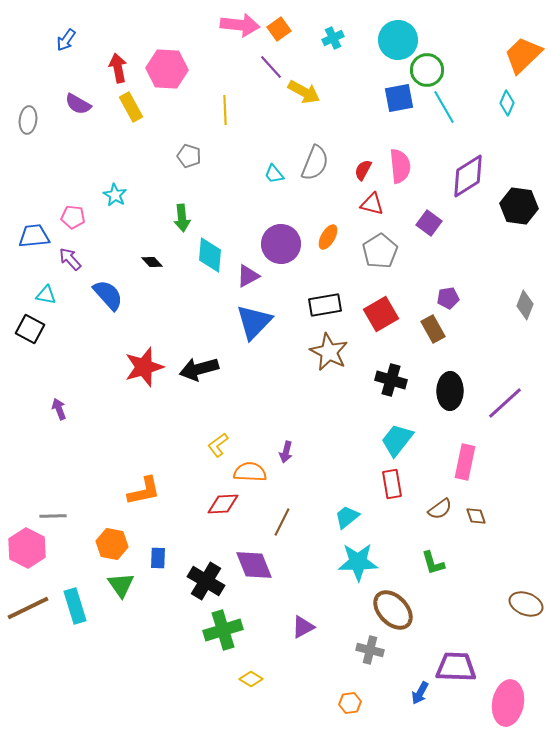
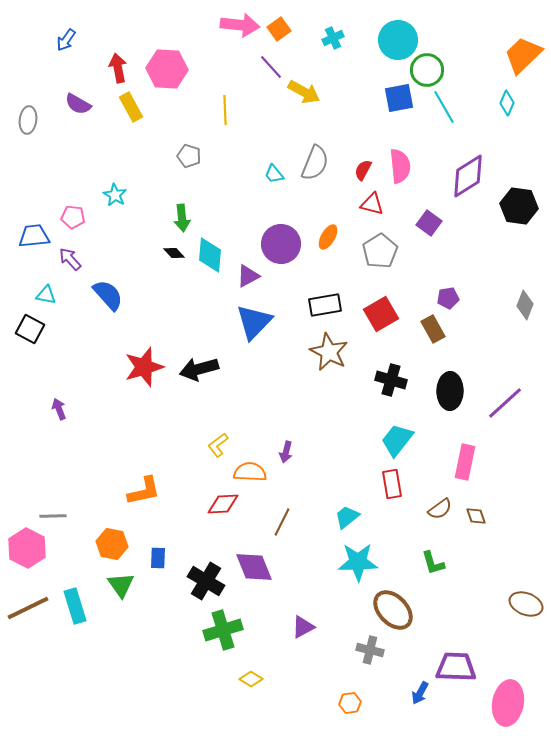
black diamond at (152, 262): moved 22 px right, 9 px up
purple diamond at (254, 565): moved 2 px down
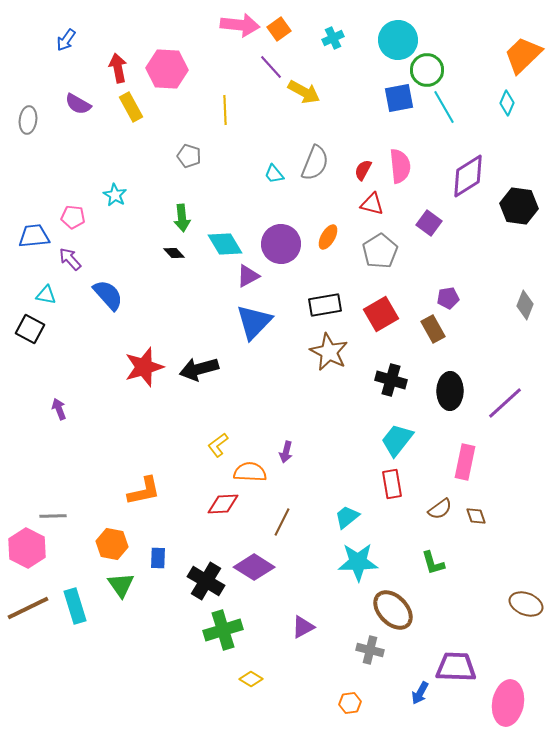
cyan diamond at (210, 255): moved 15 px right, 11 px up; rotated 36 degrees counterclockwise
purple diamond at (254, 567): rotated 36 degrees counterclockwise
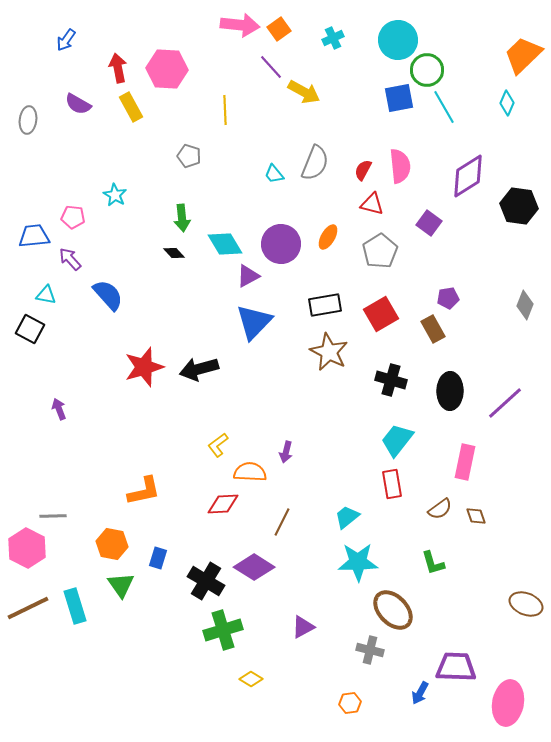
blue rectangle at (158, 558): rotated 15 degrees clockwise
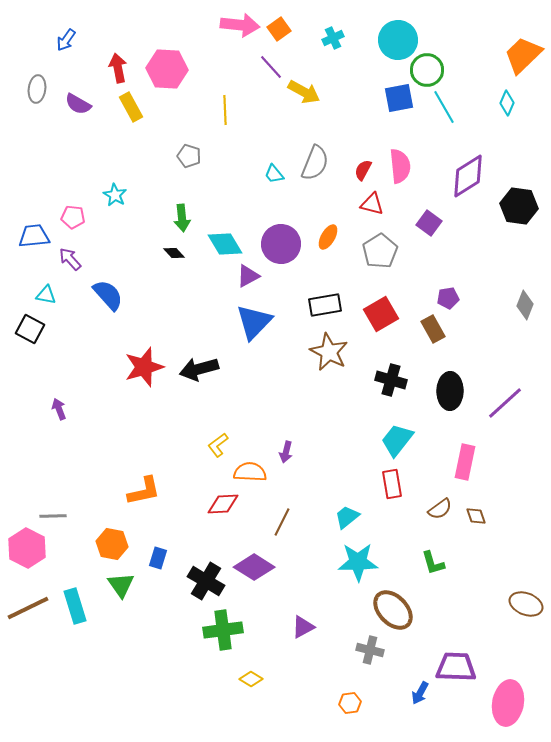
gray ellipse at (28, 120): moved 9 px right, 31 px up
green cross at (223, 630): rotated 9 degrees clockwise
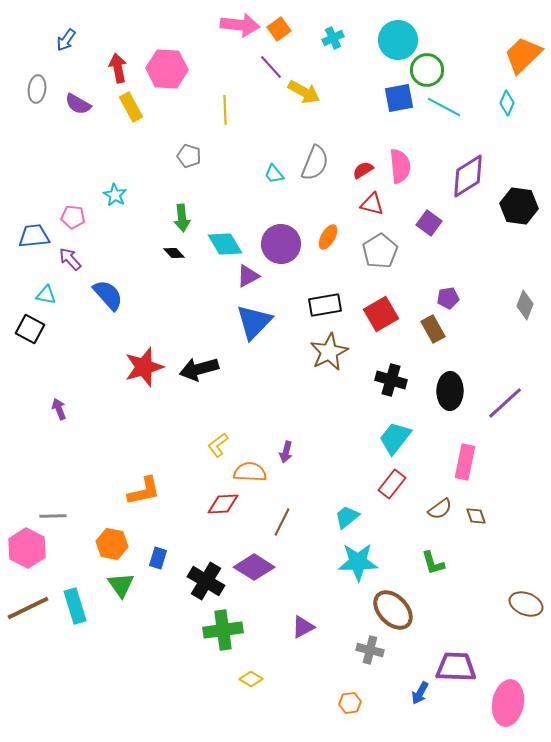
cyan line at (444, 107): rotated 32 degrees counterclockwise
red semicircle at (363, 170): rotated 30 degrees clockwise
brown star at (329, 352): rotated 18 degrees clockwise
cyan trapezoid at (397, 440): moved 2 px left, 2 px up
red rectangle at (392, 484): rotated 48 degrees clockwise
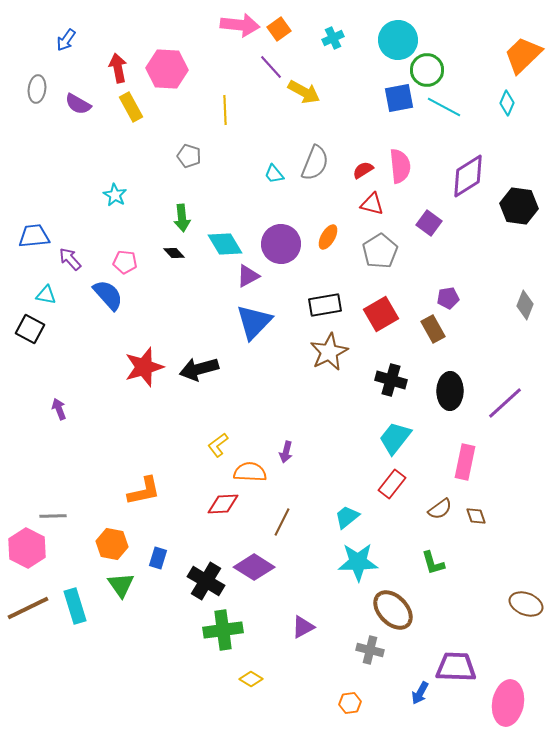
pink pentagon at (73, 217): moved 52 px right, 45 px down
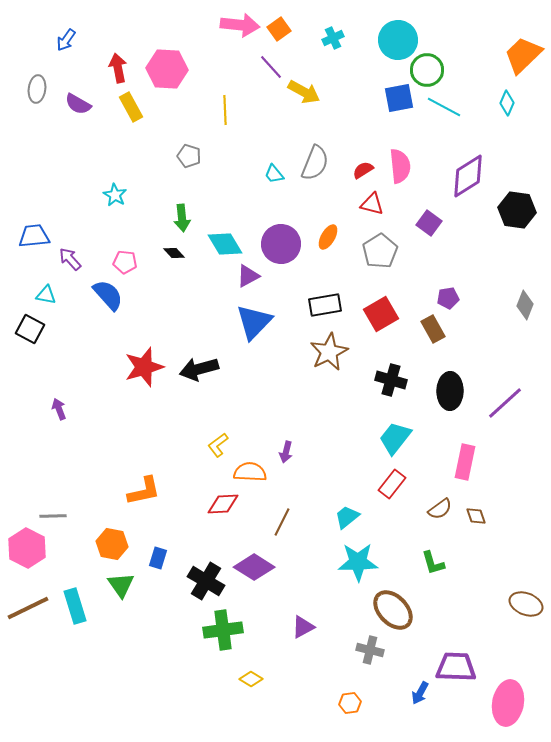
black hexagon at (519, 206): moved 2 px left, 4 px down
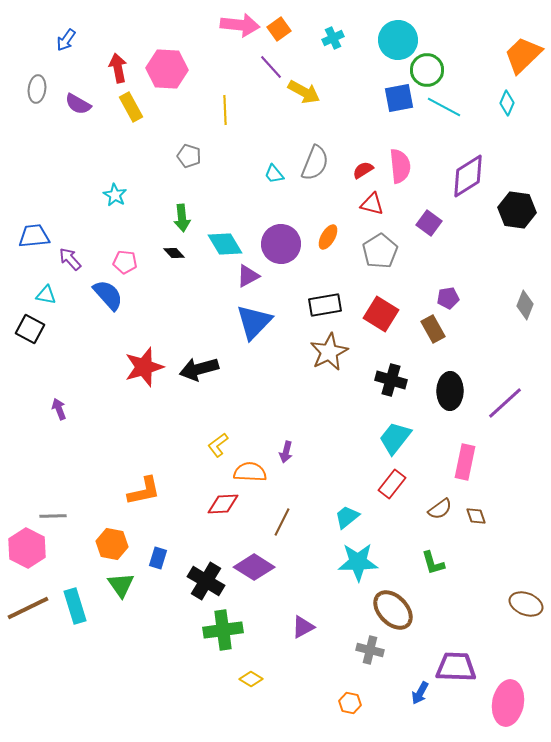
red square at (381, 314): rotated 28 degrees counterclockwise
orange hexagon at (350, 703): rotated 20 degrees clockwise
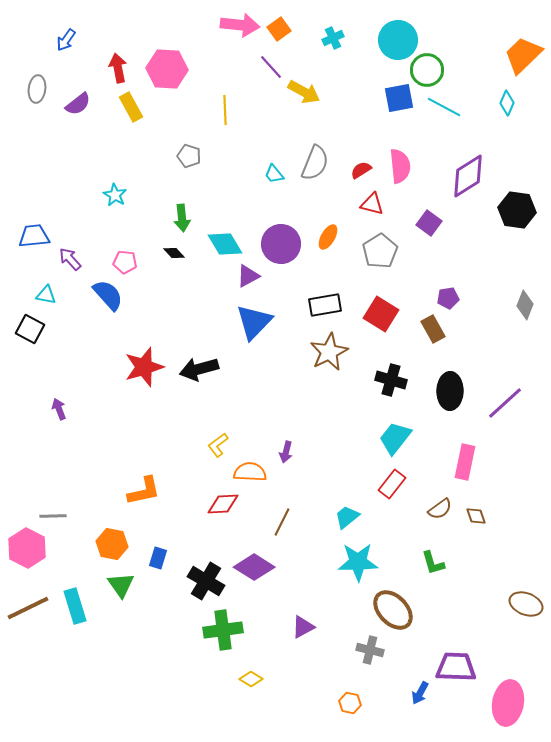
purple semicircle at (78, 104): rotated 68 degrees counterclockwise
red semicircle at (363, 170): moved 2 px left
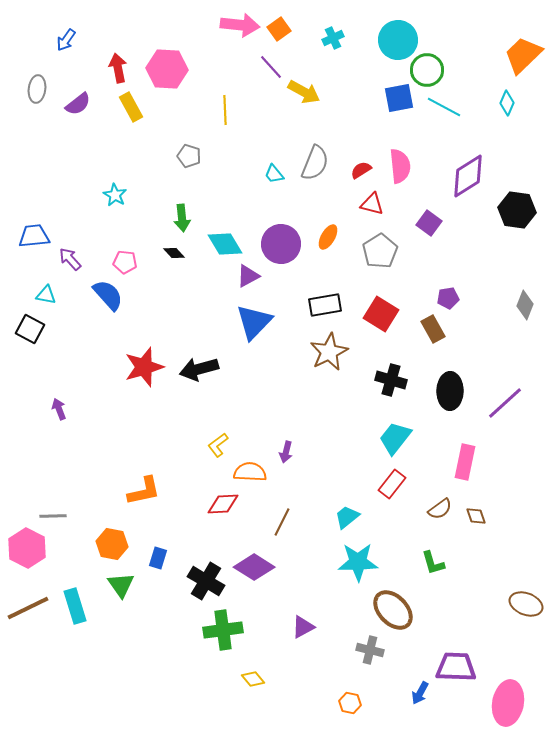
yellow diamond at (251, 679): moved 2 px right; rotated 20 degrees clockwise
